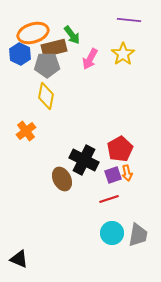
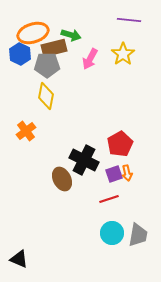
green arrow: moved 1 px left; rotated 36 degrees counterclockwise
red pentagon: moved 5 px up
purple square: moved 1 px right, 1 px up
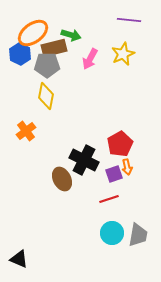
orange ellipse: rotated 20 degrees counterclockwise
yellow star: rotated 10 degrees clockwise
orange arrow: moved 6 px up
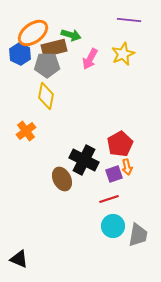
cyan circle: moved 1 px right, 7 px up
